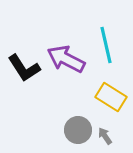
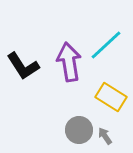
cyan line: rotated 60 degrees clockwise
purple arrow: moved 3 px right, 3 px down; rotated 54 degrees clockwise
black L-shape: moved 1 px left, 2 px up
gray circle: moved 1 px right
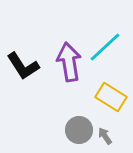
cyan line: moved 1 px left, 2 px down
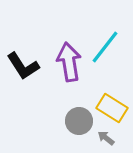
cyan line: rotated 9 degrees counterclockwise
yellow rectangle: moved 1 px right, 11 px down
gray circle: moved 9 px up
gray arrow: moved 1 px right, 2 px down; rotated 18 degrees counterclockwise
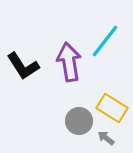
cyan line: moved 6 px up
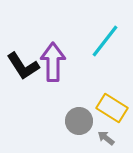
purple arrow: moved 16 px left; rotated 9 degrees clockwise
